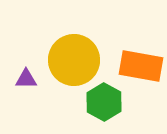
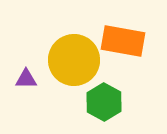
orange rectangle: moved 18 px left, 25 px up
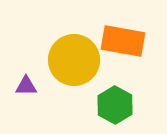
purple triangle: moved 7 px down
green hexagon: moved 11 px right, 3 px down
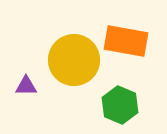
orange rectangle: moved 3 px right
green hexagon: moved 5 px right; rotated 6 degrees counterclockwise
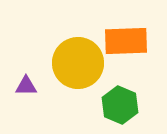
orange rectangle: rotated 12 degrees counterclockwise
yellow circle: moved 4 px right, 3 px down
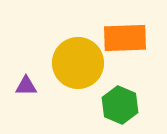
orange rectangle: moved 1 px left, 3 px up
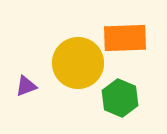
purple triangle: rotated 20 degrees counterclockwise
green hexagon: moved 7 px up
